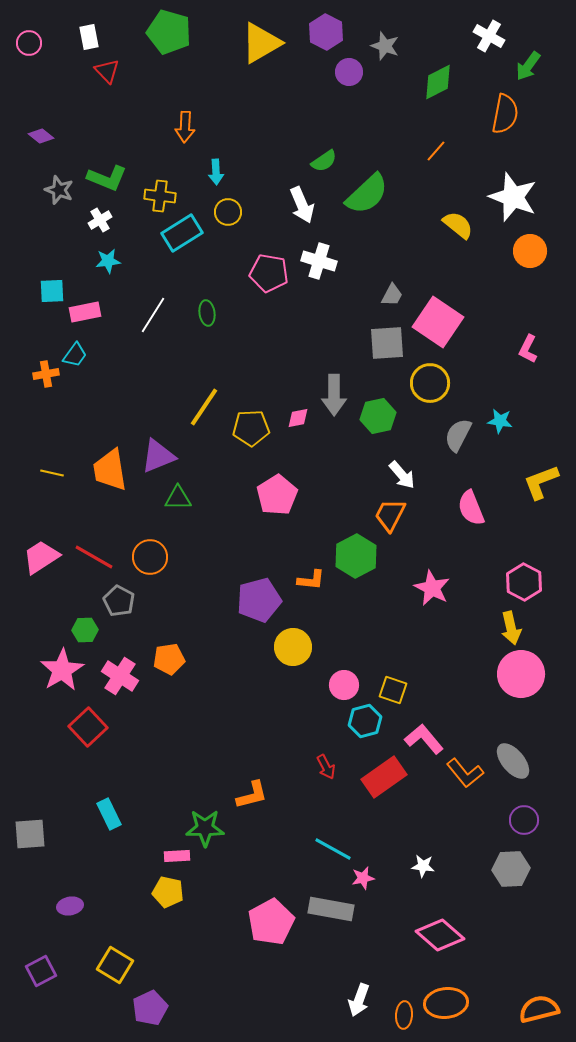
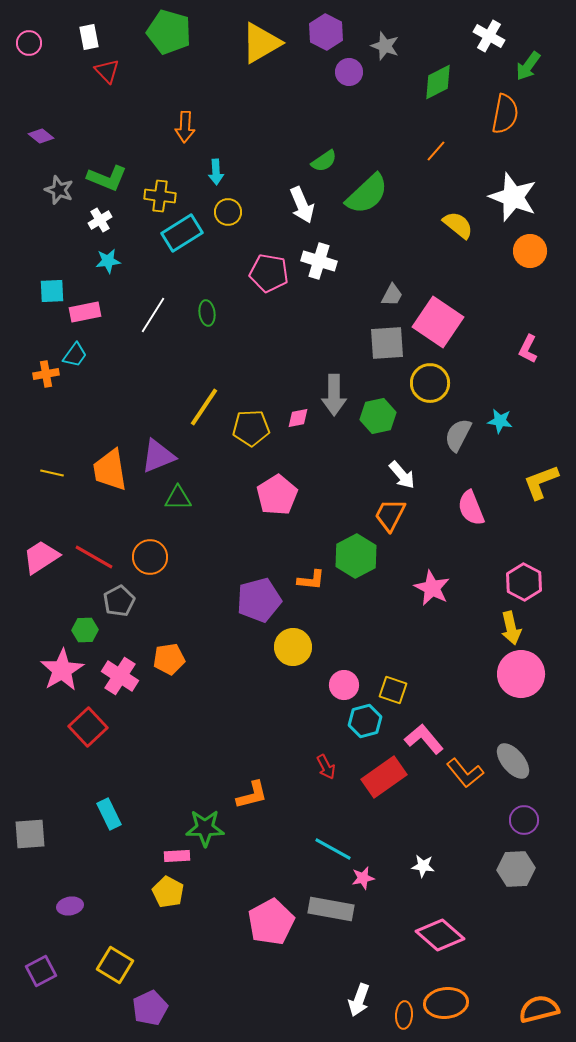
gray pentagon at (119, 601): rotated 16 degrees clockwise
gray hexagon at (511, 869): moved 5 px right
yellow pentagon at (168, 892): rotated 16 degrees clockwise
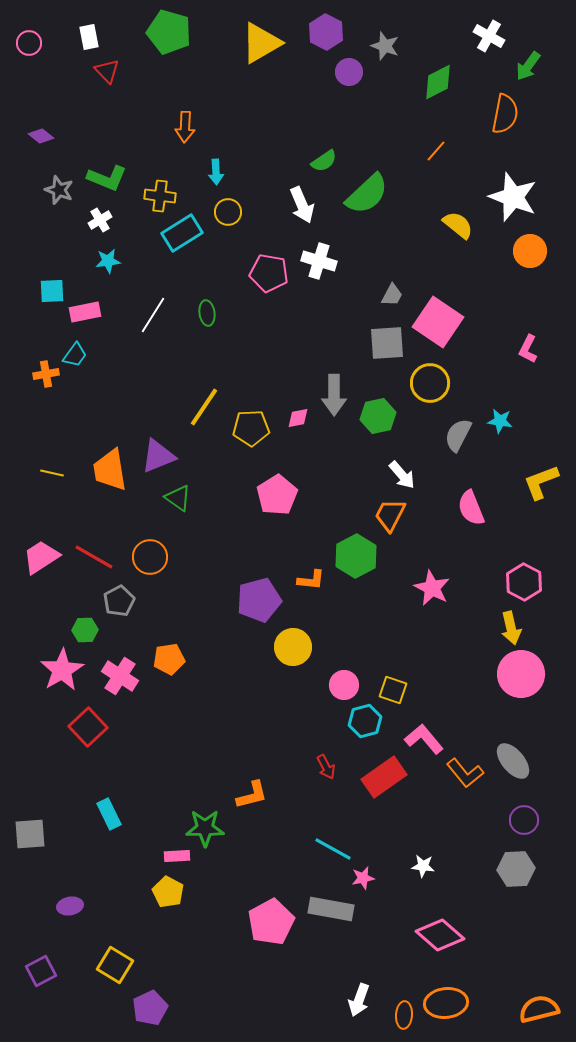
green triangle at (178, 498): rotated 36 degrees clockwise
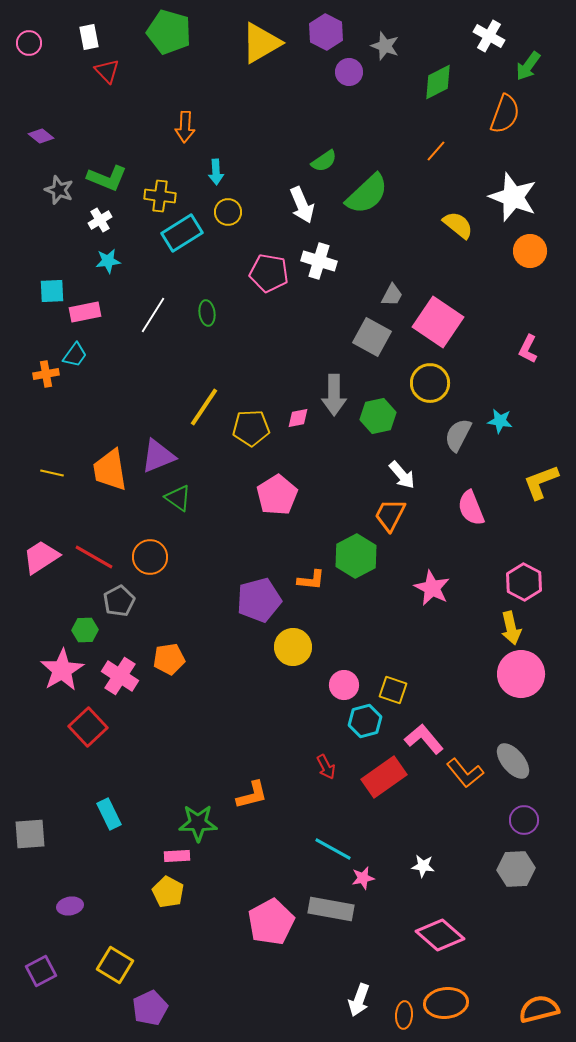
orange semicircle at (505, 114): rotated 9 degrees clockwise
gray square at (387, 343): moved 15 px left, 6 px up; rotated 33 degrees clockwise
green star at (205, 828): moved 7 px left, 5 px up
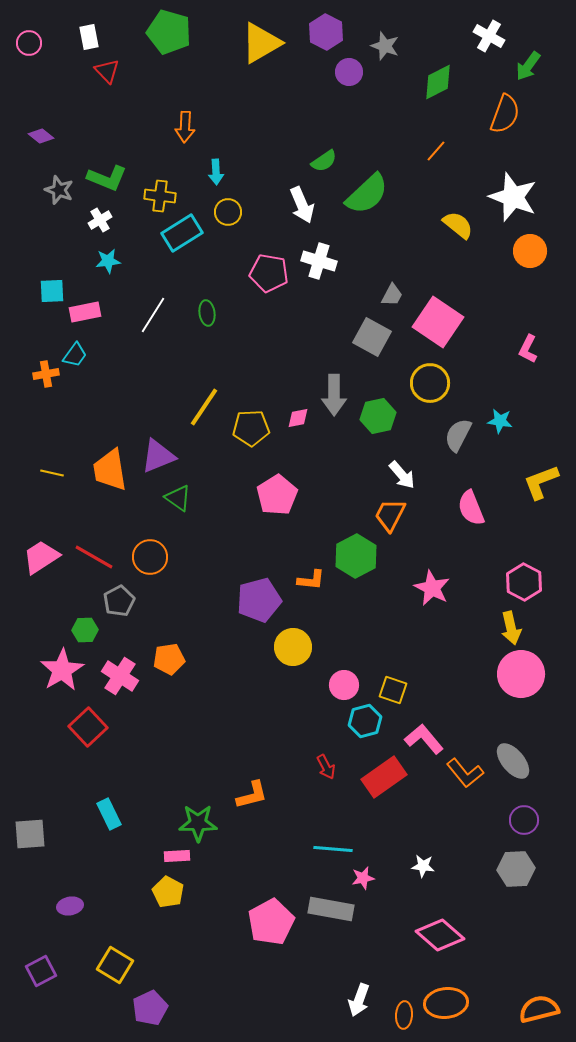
cyan line at (333, 849): rotated 24 degrees counterclockwise
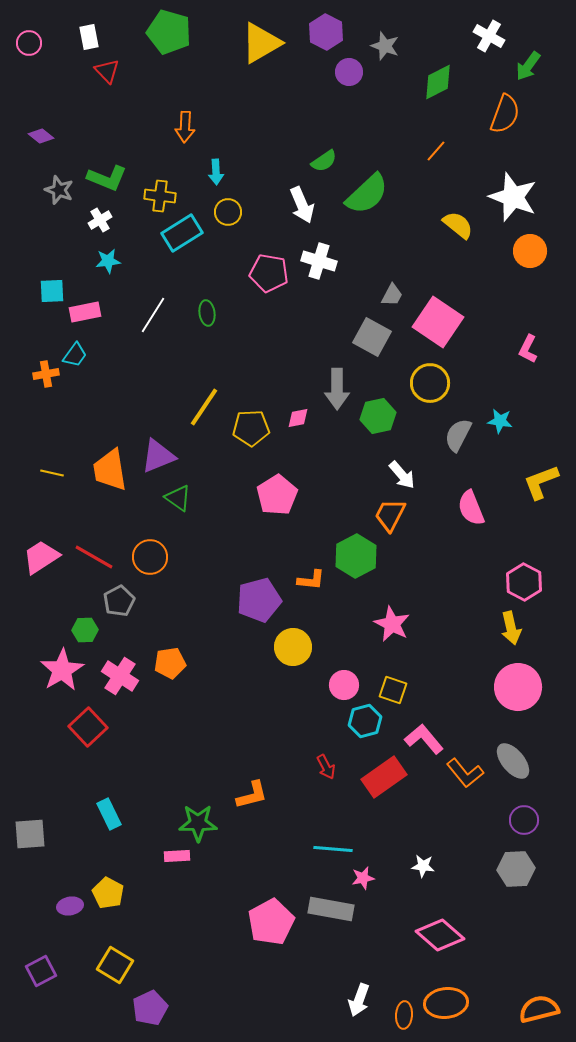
gray arrow at (334, 395): moved 3 px right, 6 px up
pink star at (432, 588): moved 40 px left, 36 px down
orange pentagon at (169, 659): moved 1 px right, 4 px down
pink circle at (521, 674): moved 3 px left, 13 px down
yellow pentagon at (168, 892): moved 60 px left, 1 px down
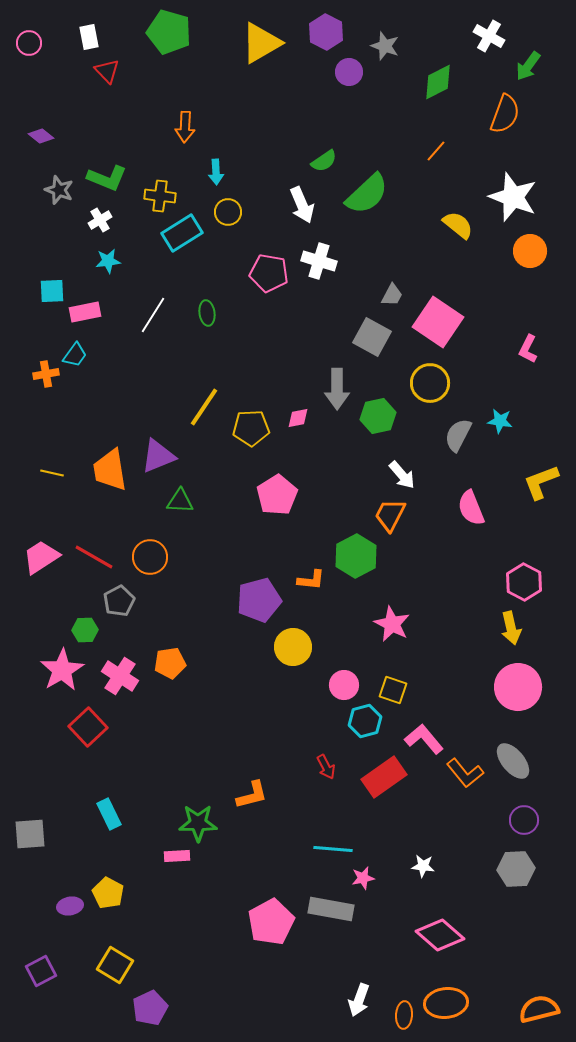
green triangle at (178, 498): moved 2 px right, 3 px down; rotated 32 degrees counterclockwise
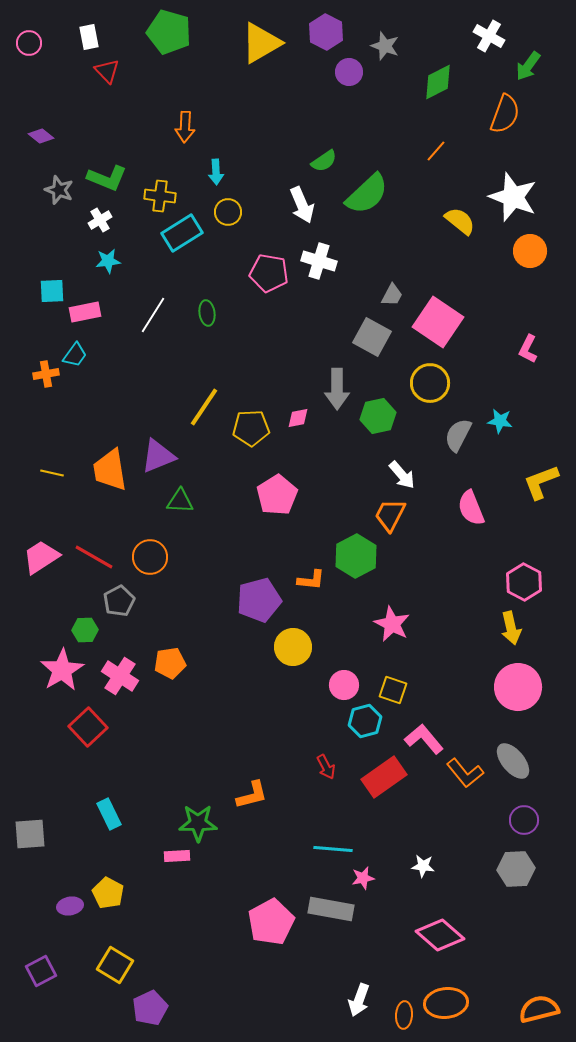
yellow semicircle at (458, 225): moved 2 px right, 4 px up
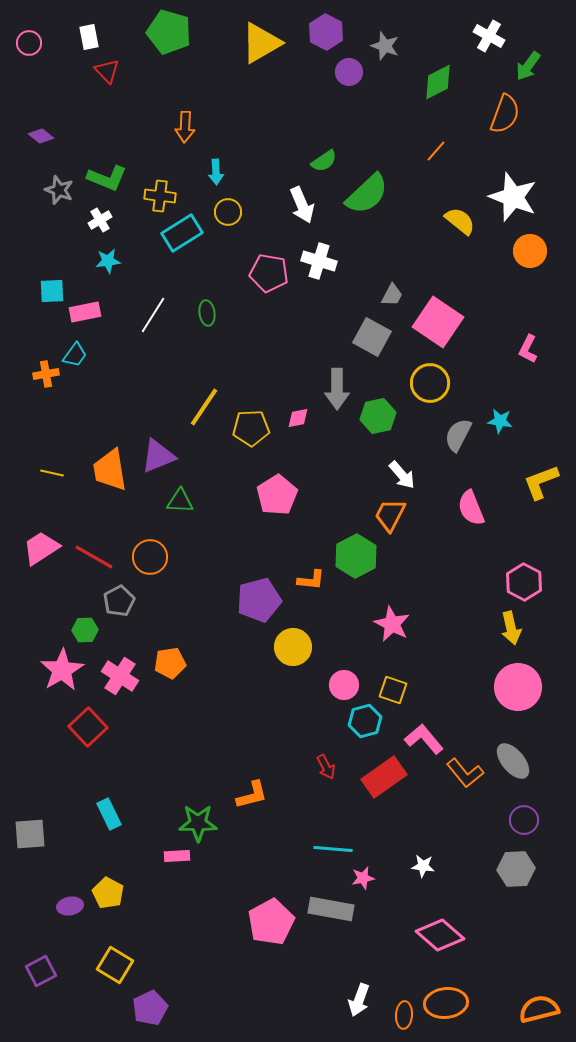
pink trapezoid at (41, 557): moved 9 px up
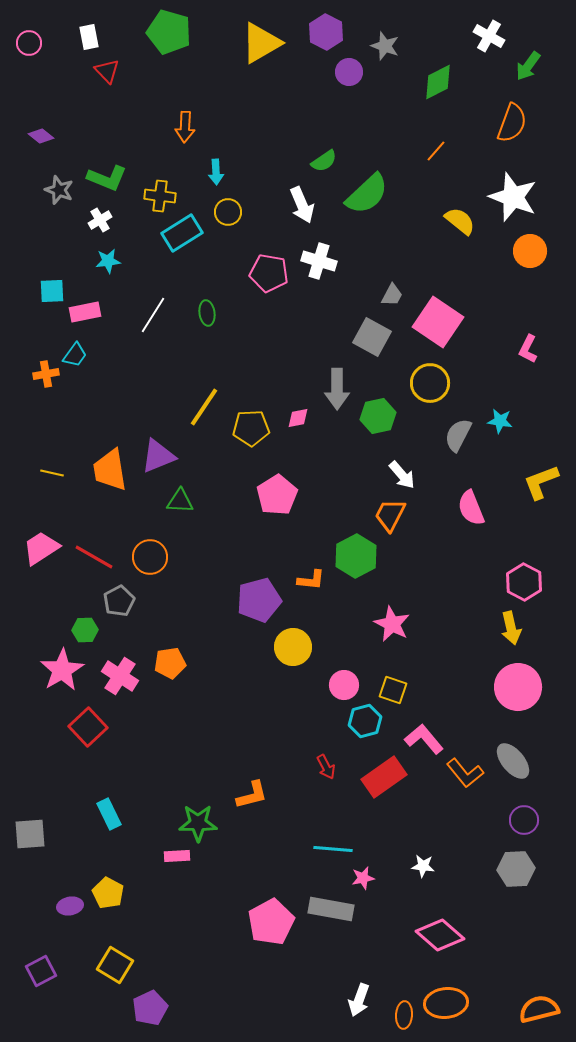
orange semicircle at (505, 114): moved 7 px right, 9 px down
